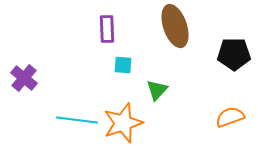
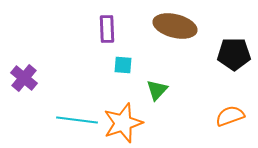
brown ellipse: rotated 57 degrees counterclockwise
orange semicircle: moved 1 px up
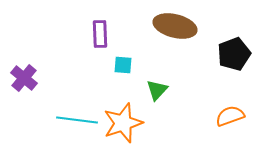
purple rectangle: moved 7 px left, 5 px down
black pentagon: rotated 20 degrees counterclockwise
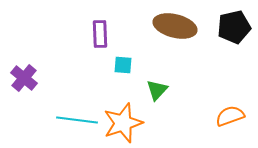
black pentagon: moved 27 px up; rotated 8 degrees clockwise
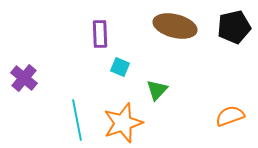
cyan square: moved 3 px left, 2 px down; rotated 18 degrees clockwise
cyan line: rotated 72 degrees clockwise
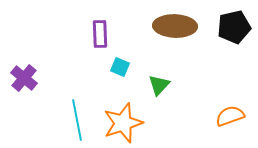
brown ellipse: rotated 12 degrees counterclockwise
green triangle: moved 2 px right, 5 px up
